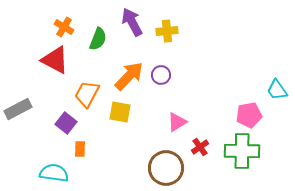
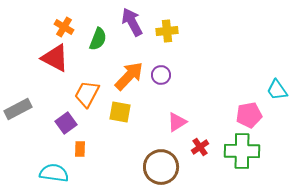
red triangle: moved 2 px up
purple square: rotated 15 degrees clockwise
brown circle: moved 5 px left, 1 px up
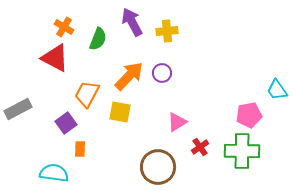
purple circle: moved 1 px right, 2 px up
brown circle: moved 3 px left
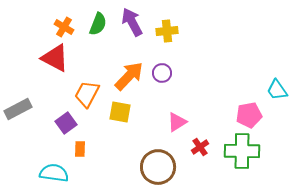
green semicircle: moved 15 px up
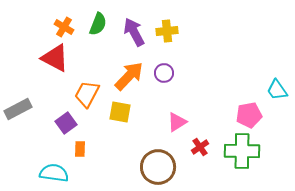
purple arrow: moved 2 px right, 10 px down
purple circle: moved 2 px right
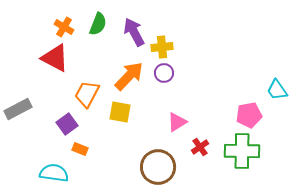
yellow cross: moved 5 px left, 16 px down
purple square: moved 1 px right, 1 px down
orange rectangle: rotated 70 degrees counterclockwise
